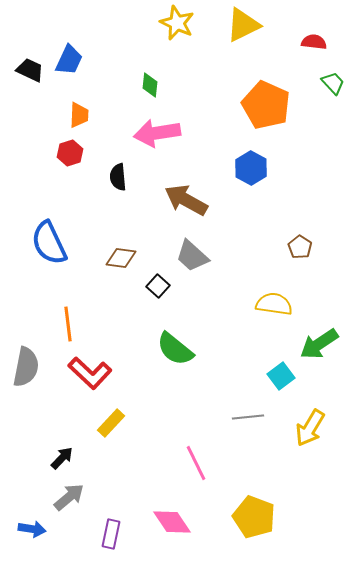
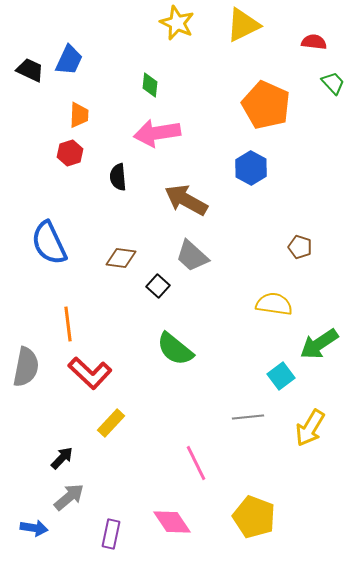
brown pentagon: rotated 15 degrees counterclockwise
blue arrow: moved 2 px right, 1 px up
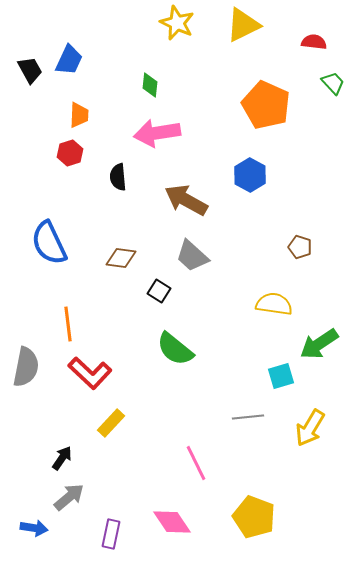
black trapezoid: rotated 36 degrees clockwise
blue hexagon: moved 1 px left, 7 px down
black square: moved 1 px right, 5 px down; rotated 10 degrees counterclockwise
cyan square: rotated 20 degrees clockwise
black arrow: rotated 10 degrees counterclockwise
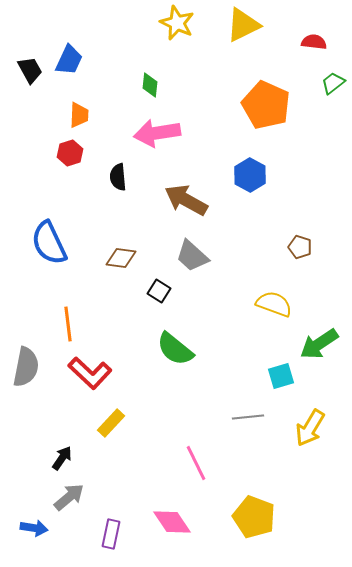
green trapezoid: rotated 85 degrees counterclockwise
yellow semicircle: rotated 12 degrees clockwise
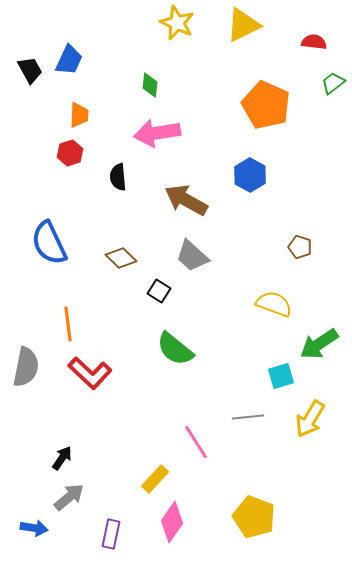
brown diamond: rotated 36 degrees clockwise
yellow rectangle: moved 44 px right, 56 px down
yellow arrow: moved 9 px up
pink line: moved 21 px up; rotated 6 degrees counterclockwise
pink diamond: rotated 69 degrees clockwise
